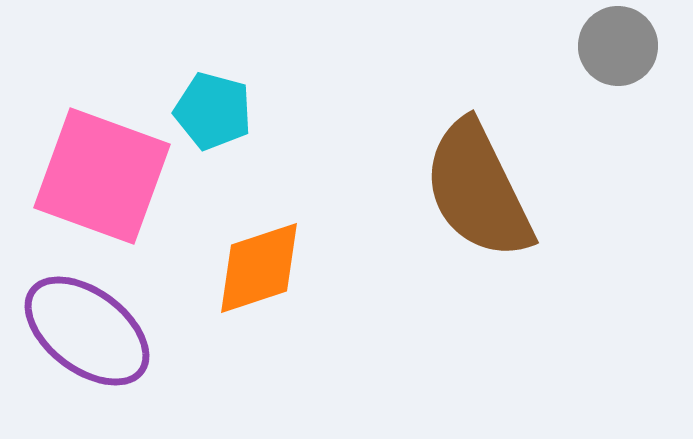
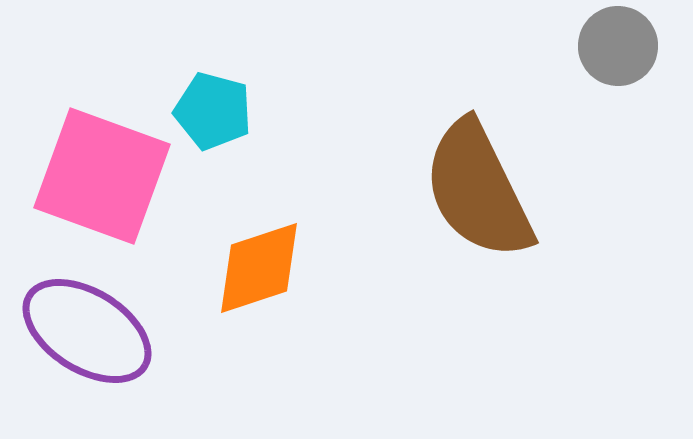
purple ellipse: rotated 5 degrees counterclockwise
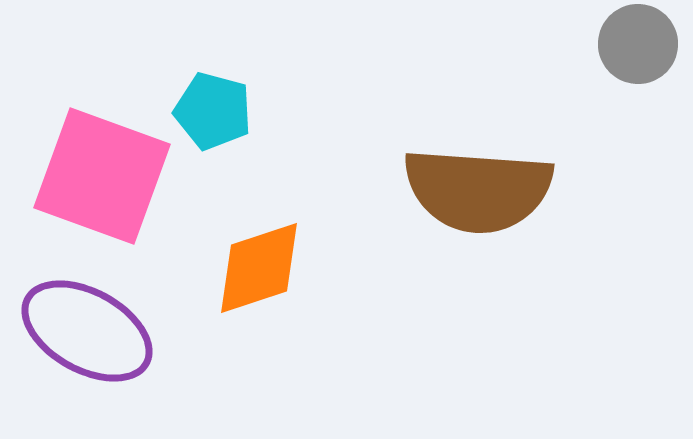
gray circle: moved 20 px right, 2 px up
brown semicircle: rotated 60 degrees counterclockwise
purple ellipse: rotated 3 degrees counterclockwise
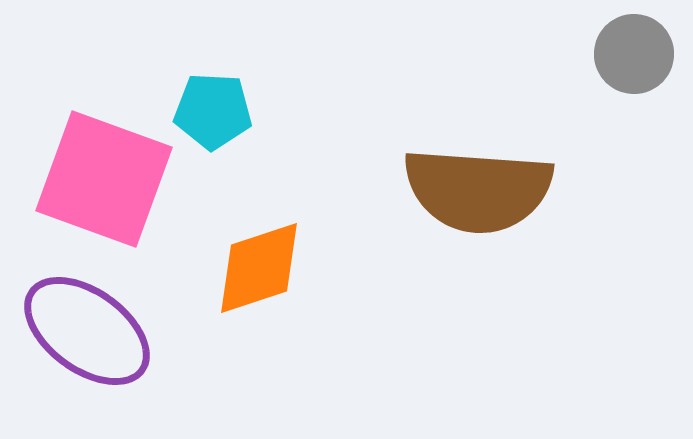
gray circle: moved 4 px left, 10 px down
cyan pentagon: rotated 12 degrees counterclockwise
pink square: moved 2 px right, 3 px down
purple ellipse: rotated 7 degrees clockwise
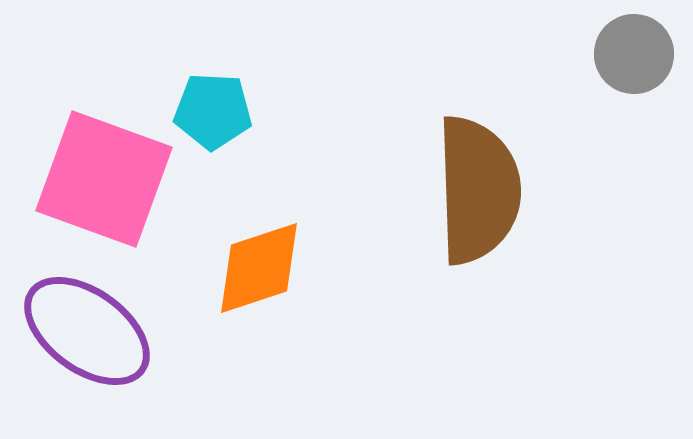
brown semicircle: rotated 96 degrees counterclockwise
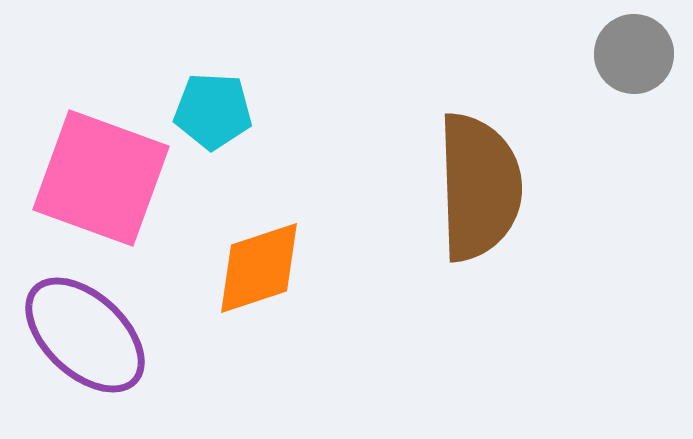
pink square: moved 3 px left, 1 px up
brown semicircle: moved 1 px right, 3 px up
purple ellipse: moved 2 px left, 4 px down; rotated 7 degrees clockwise
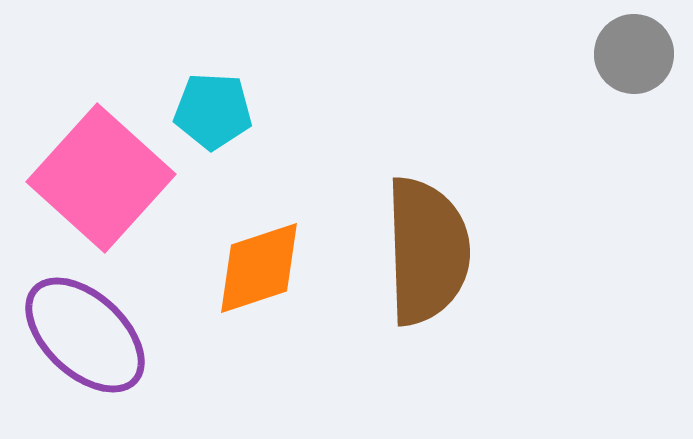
pink square: rotated 22 degrees clockwise
brown semicircle: moved 52 px left, 64 px down
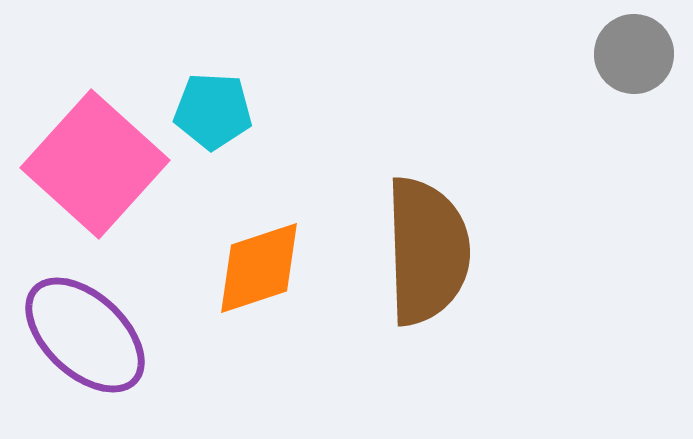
pink square: moved 6 px left, 14 px up
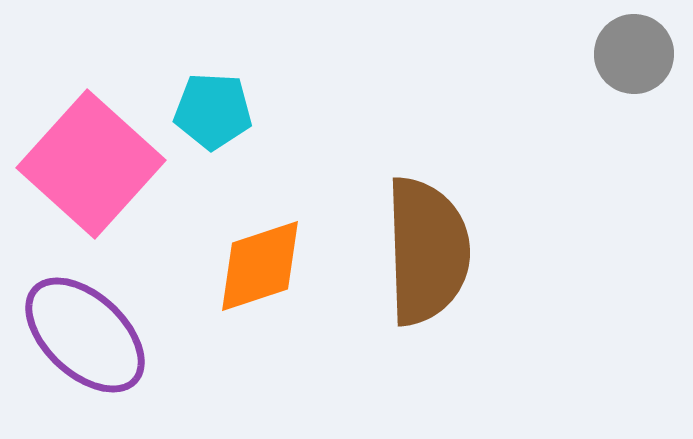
pink square: moved 4 px left
orange diamond: moved 1 px right, 2 px up
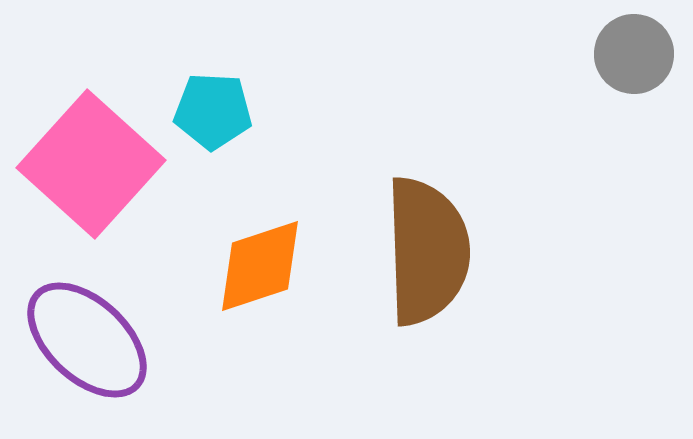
purple ellipse: moved 2 px right, 5 px down
